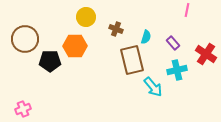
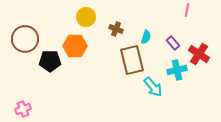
red cross: moved 7 px left
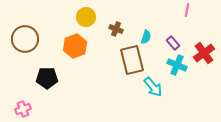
orange hexagon: rotated 20 degrees counterclockwise
red cross: moved 5 px right, 1 px up; rotated 20 degrees clockwise
black pentagon: moved 3 px left, 17 px down
cyan cross: moved 5 px up; rotated 36 degrees clockwise
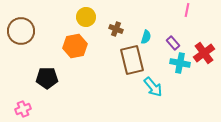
brown circle: moved 4 px left, 8 px up
orange hexagon: rotated 10 degrees clockwise
cyan cross: moved 3 px right, 2 px up; rotated 12 degrees counterclockwise
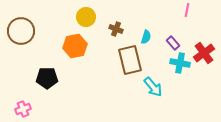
brown rectangle: moved 2 px left
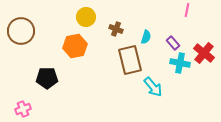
red cross: rotated 15 degrees counterclockwise
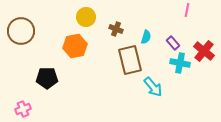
red cross: moved 2 px up
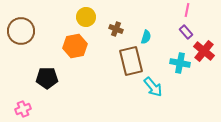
purple rectangle: moved 13 px right, 11 px up
brown rectangle: moved 1 px right, 1 px down
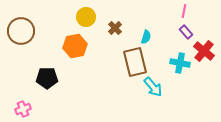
pink line: moved 3 px left, 1 px down
brown cross: moved 1 px left, 1 px up; rotated 24 degrees clockwise
brown rectangle: moved 4 px right, 1 px down
